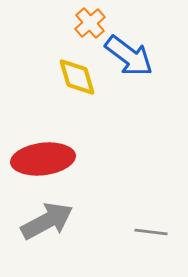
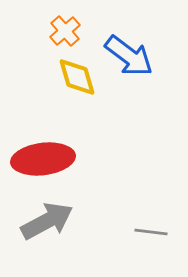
orange cross: moved 25 px left, 8 px down
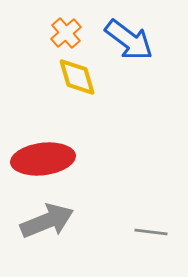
orange cross: moved 1 px right, 2 px down
blue arrow: moved 16 px up
gray arrow: rotated 6 degrees clockwise
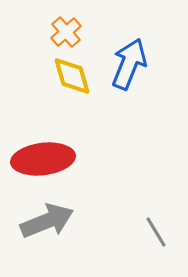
orange cross: moved 1 px up
blue arrow: moved 24 px down; rotated 105 degrees counterclockwise
yellow diamond: moved 5 px left, 1 px up
gray line: moved 5 px right; rotated 52 degrees clockwise
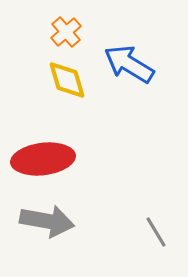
blue arrow: rotated 81 degrees counterclockwise
yellow diamond: moved 5 px left, 4 px down
gray arrow: rotated 32 degrees clockwise
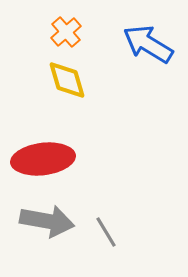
blue arrow: moved 19 px right, 20 px up
gray line: moved 50 px left
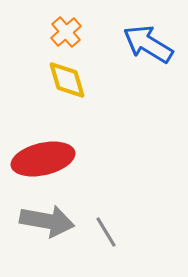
red ellipse: rotated 6 degrees counterclockwise
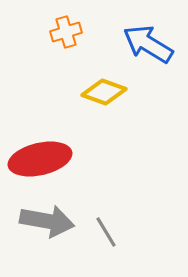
orange cross: rotated 24 degrees clockwise
yellow diamond: moved 37 px right, 12 px down; rotated 54 degrees counterclockwise
red ellipse: moved 3 px left
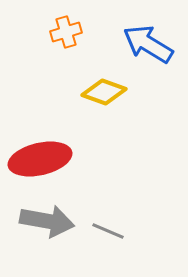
gray line: moved 2 px right, 1 px up; rotated 36 degrees counterclockwise
